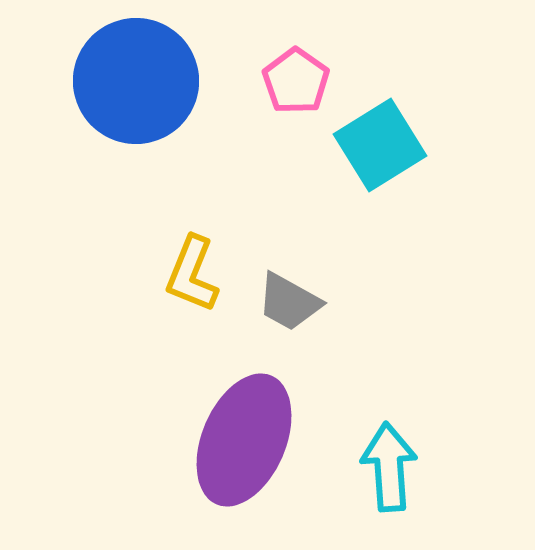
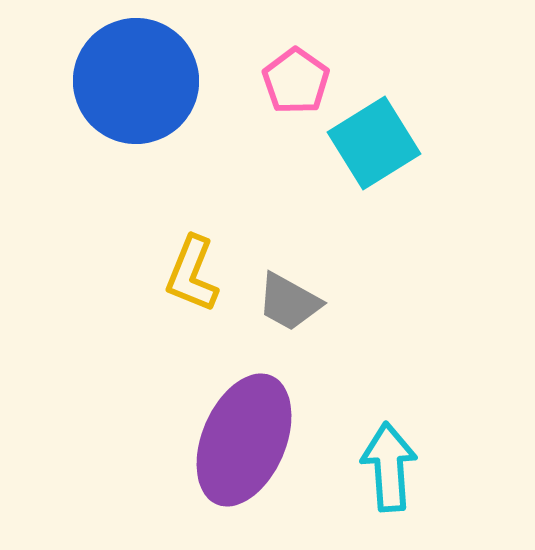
cyan square: moved 6 px left, 2 px up
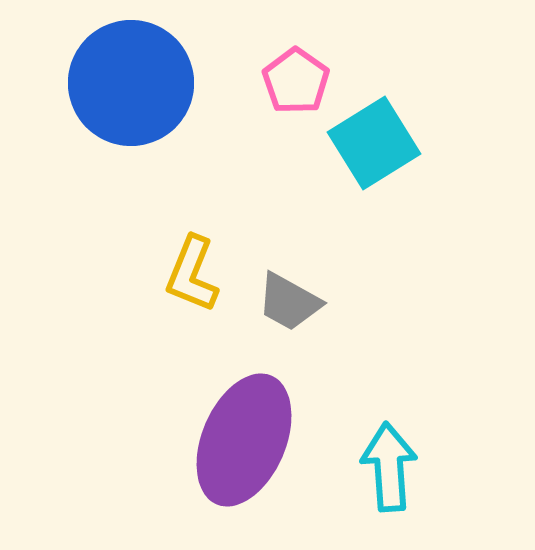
blue circle: moved 5 px left, 2 px down
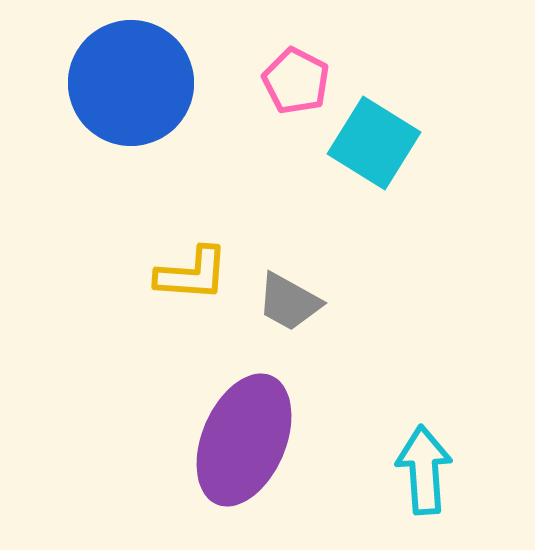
pink pentagon: rotated 8 degrees counterclockwise
cyan square: rotated 26 degrees counterclockwise
yellow L-shape: rotated 108 degrees counterclockwise
cyan arrow: moved 35 px right, 3 px down
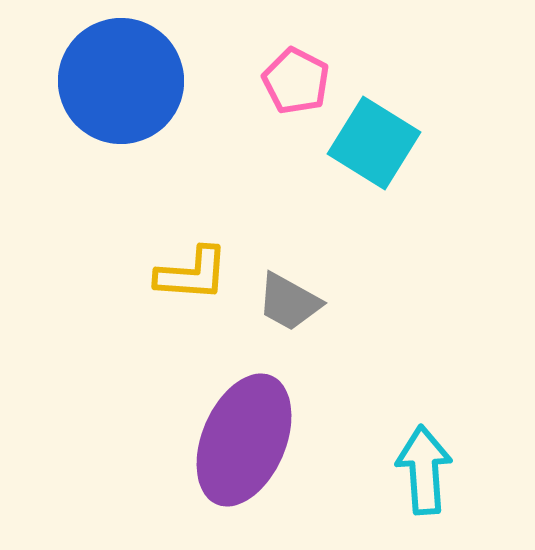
blue circle: moved 10 px left, 2 px up
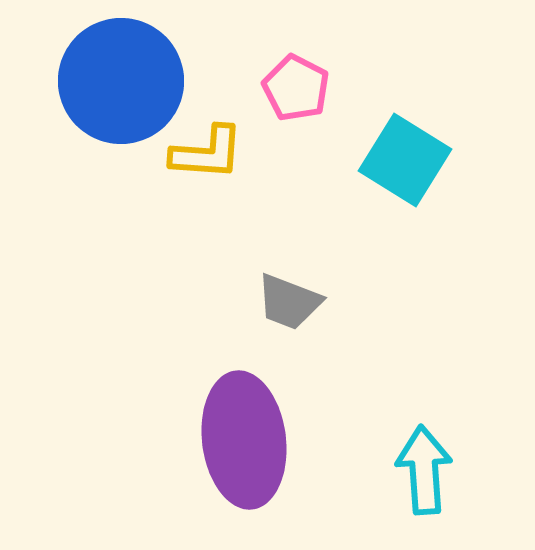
pink pentagon: moved 7 px down
cyan square: moved 31 px right, 17 px down
yellow L-shape: moved 15 px right, 121 px up
gray trapezoid: rotated 8 degrees counterclockwise
purple ellipse: rotated 30 degrees counterclockwise
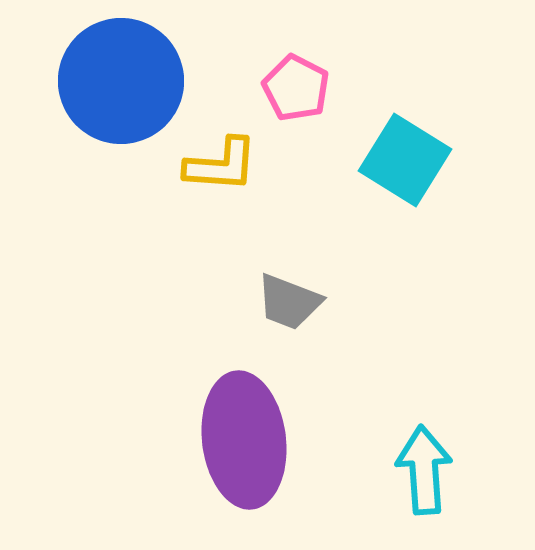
yellow L-shape: moved 14 px right, 12 px down
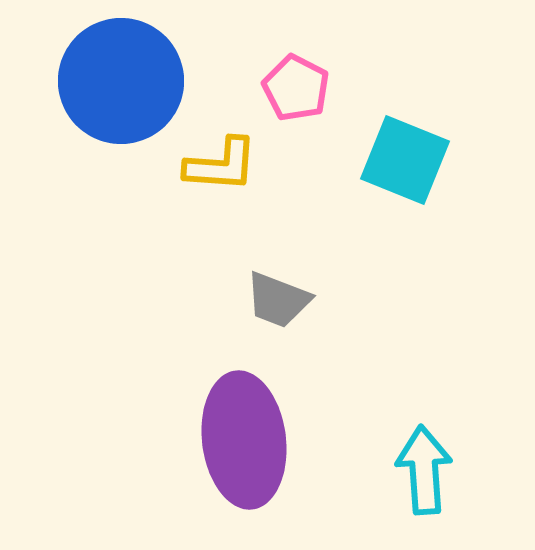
cyan square: rotated 10 degrees counterclockwise
gray trapezoid: moved 11 px left, 2 px up
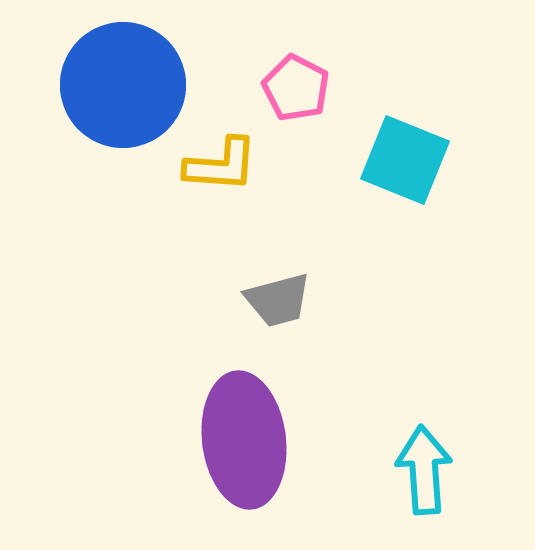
blue circle: moved 2 px right, 4 px down
gray trapezoid: rotated 36 degrees counterclockwise
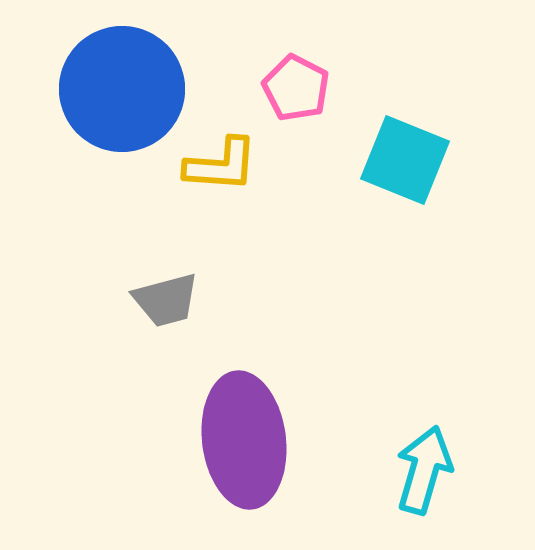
blue circle: moved 1 px left, 4 px down
gray trapezoid: moved 112 px left
cyan arrow: rotated 20 degrees clockwise
